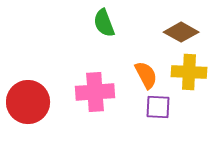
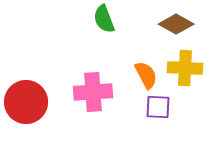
green semicircle: moved 4 px up
brown diamond: moved 5 px left, 8 px up
yellow cross: moved 4 px left, 4 px up
pink cross: moved 2 px left
red circle: moved 2 px left
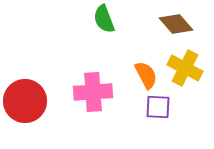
brown diamond: rotated 20 degrees clockwise
yellow cross: rotated 24 degrees clockwise
red circle: moved 1 px left, 1 px up
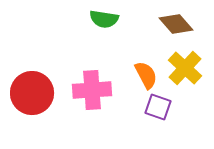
green semicircle: rotated 60 degrees counterclockwise
yellow cross: rotated 16 degrees clockwise
pink cross: moved 1 px left, 2 px up
red circle: moved 7 px right, 8 px up
purple square: rotated 16 degrees clockwise
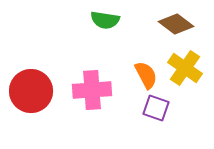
green semicircle: moved 1 px right, 1 px down
brown diamond: rotated 12 degrees counterclockwise
yellow cross: rotated 8 degrees counterclockwise
red circle: moved 1 px left, 2 px up
purple square: moved 2 px left, 1 px down
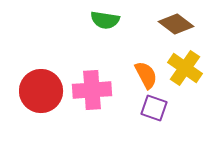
red circle: moved 10 px right
purple square: moved 2 px left
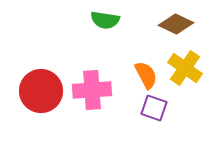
brown diamond: rotated 12 degrees counterclockwise
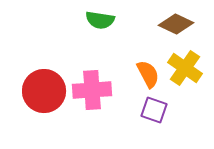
green semicircle: moved 5 px left
orange semicircle: moved 2 px right, 1 px up
red circle: moved 3 px right
purple square: moved 2 px down
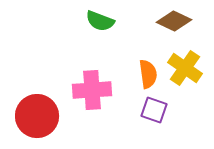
green semicircle: moved 1 px down; rotated 12 degrees clockwise
brown diamond: moved 2 px left, 3 px up
orange semicircle: rotated 20 degrees clockwise
red circle: moved 7 px left, 25 px down
